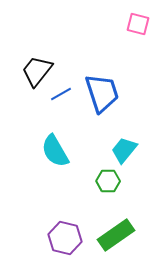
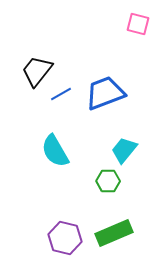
blue trapezoid: moved 3 px right; rotated 93 degrees counterclockwise
green rectangle: moved 2 px left, 2 px up; rotated 12 degrees clockwise
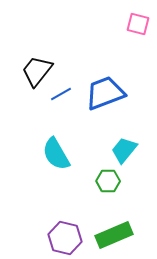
cyan semicircle: moved 1 px right, 3 px down
green rectangle: moved 2 px down
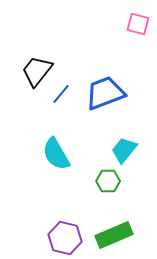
blue line: rotated 20 degrees counterclockwise
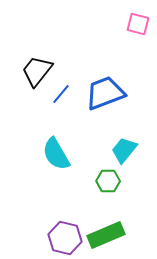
green rectangle: moved 8 px left
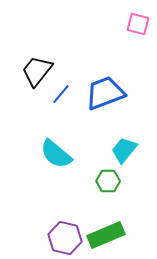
cyan semicircle: rotated 20 degrees counterclockwise
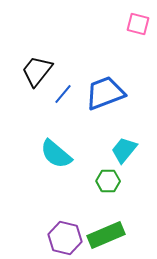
blue line: moved 2 px right
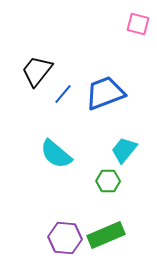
purple hexagon: rotated 8 degrees counterclockwise
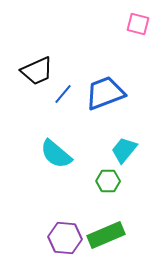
black trapezoid: rotated 152 degrees counterclockwise
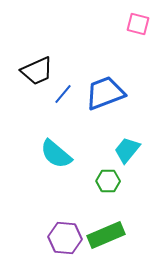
cyan trapezoid: moved 3 px right
